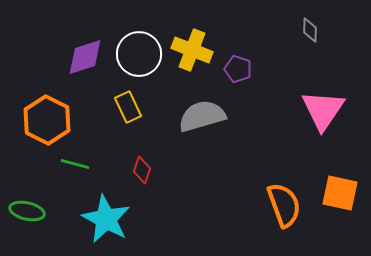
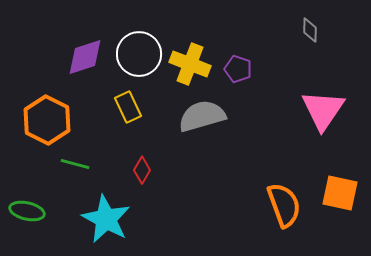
yellow cross: moved 2 px left, 14 px down
red diamond: rotated 12 degrees clockwise
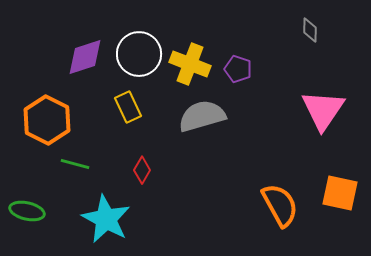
orange semicircle: moved 4 px left; rotated 9 degrees counterclockwise
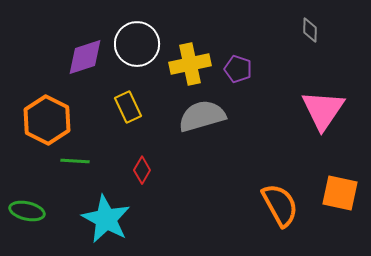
white circle: moved 2 px left, 10 px up
yellow cross: rotated 33 degrees counterclockwise
green line: moved 3 px up; rotated 12 degrees counterclockwise
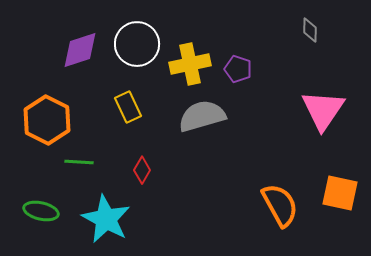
purple diamond: moved 5 px left, 7 px up
green line: moved 4 px right, 1 px down
green ellipse: moved 14 px right
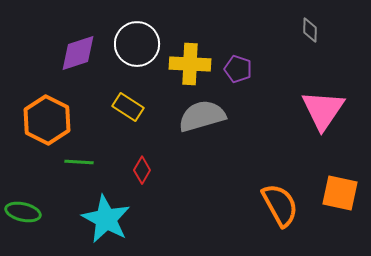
purple diamond: moved 2 px left, 3 px down
yellow cross: rotated 15 degrees clockwise
yellow rectangle: rotated 32 degrees counterclockwise
green ellipse: moved 18 px left, 1 px down
